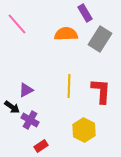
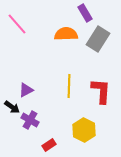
gray rectangle: moved 2 px left
red rectangle: moved 8 px right, 1 px up
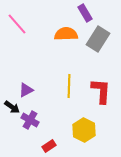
red rectangle: moved 1 px down
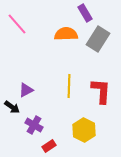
purple cross: moved 4 px right, 5 px down
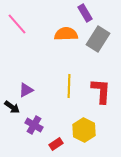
red rectangle: moved 7 px right, 2 px up
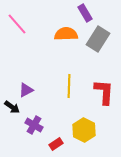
red L-shape: moved 3 px right, 1 px down
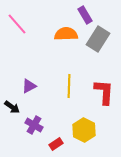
purple rectangle: moved 2 px down
purple triangle: moved 3 px right, 4 px up
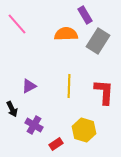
gray rectangle: moved 2 px down
black arrow: moved 2 px down; rotated 28 degrees clockwise
yellow hexagon: rotated 10 degrees counterclockwise
